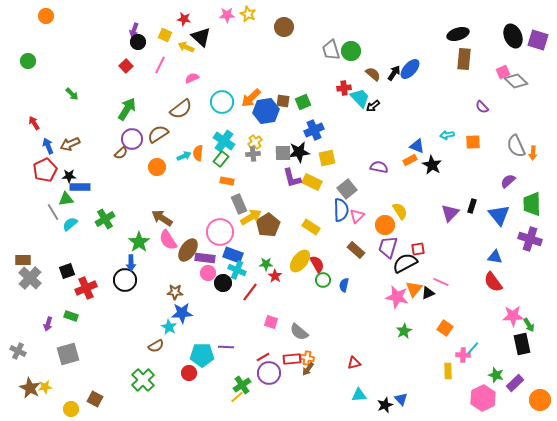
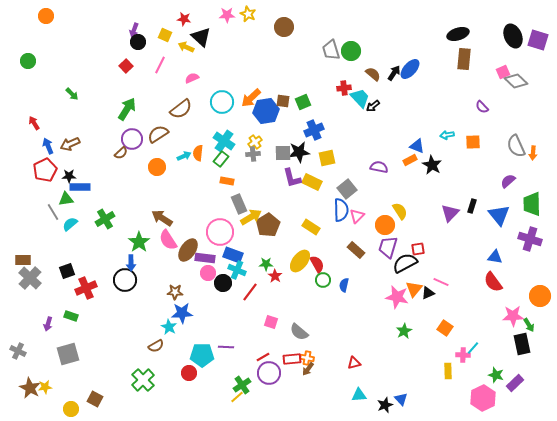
orange circle at (540, 400): moved 104 px up
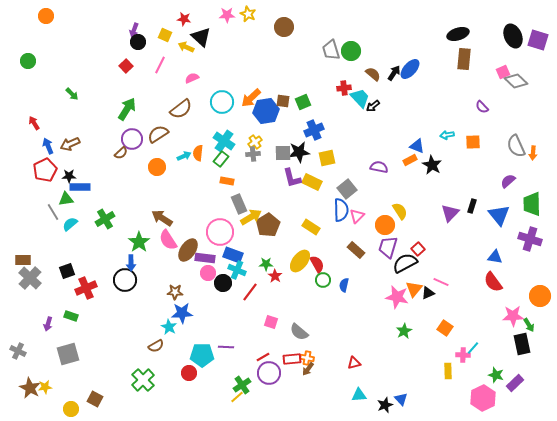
red square at (418, 249): rotated 32 degrees counterclockwise
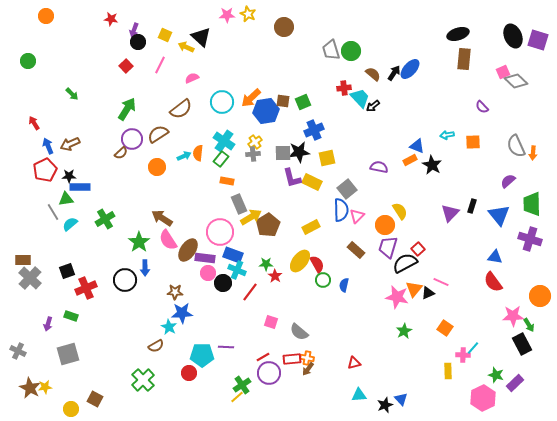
red star at (184, 19): moved 73 px left
yellow rectangle at (311, 227): rotated 60 degrees counterclockwise
blue arrow at (131, 263): moved 14 px right, 5 px down
black rectangle at (522, 344): rotated 15 degrees counterclockwise
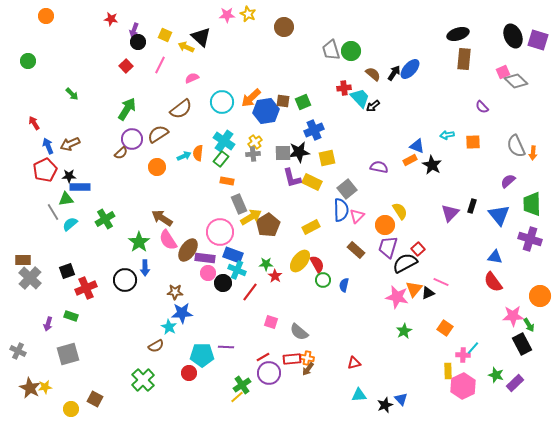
pink hexagon at (483, 398): moved 20 px left, 12 px up
